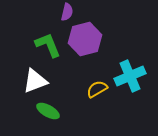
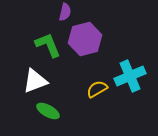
purple semicircle: moved 2 px left
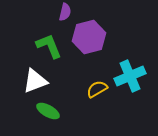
purple hexagon: moved 4 px right, 2 px up
green L-shape: moved 1 px right, 1 px down
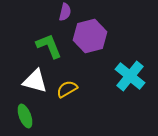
purple hexagon: moved 1 px right, 1 px up
cyan cross: rotated 28 degrees counterclockwise
white triangle: rotated 36 degrees clockwise
yellow semicircle: moved 30 px left
green ellipse: moved 23 px left, 5 px down; rotated 40 degrees clockwise
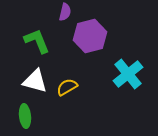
green L-shape: moved 12 px left, 5 px up
cyan cross: moved 2 px left, 2 px up; rotated 12 degrees clockwise
yellow semicircle: moved 2 px up
green ellipse: rotated 15 degrees clockwise
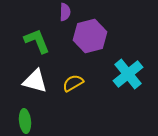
purple semicircle: rotated 12 degrees counterclockwise
yellow semicircle: moved 6 px right, 4 px up
green ellipse: moved 5 px down
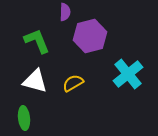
green ellipse: moved 1 px left, 3 px up
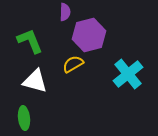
purple hexagon: moved 1 px left, 1 px up
green L-shape: moved 7 px left
yellow semicircle: moved 19 px up
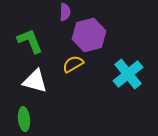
green ellipse: moved 1 px down
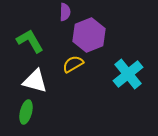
purple hexagon: rotated 8 degrees counterclockwise
green L-shape: rotated 8 degrees counterclockwise
green ellipse: moved 2 px right, 7 px up; rotated 20 degrees clockwise
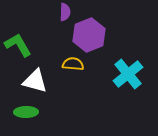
green L-shape: moved 12 px left, 4 px down
yellow semicircle: rotated 35 degrees clockwise
green ellipse: rotated 75 degrees clockwise
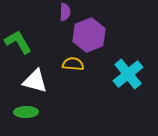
green L-shape: moved 3 px up
